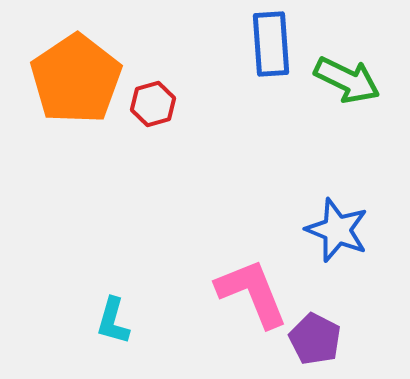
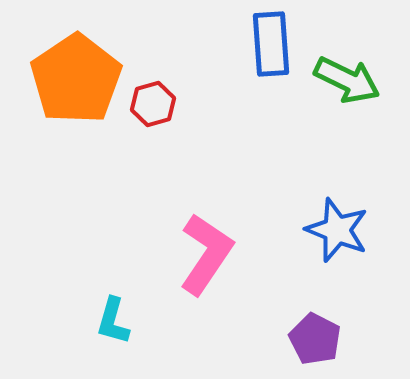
pink L-shape: moved 46 px left, 39 px up; rotated 56 degrees clockwise
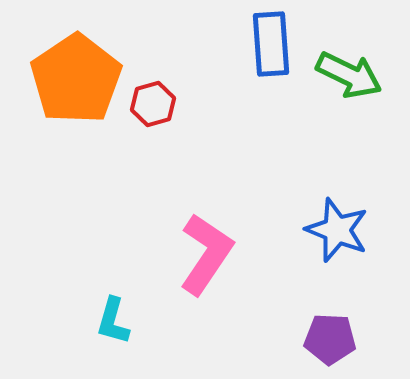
green arrow: moved 2 px right, 5 px up
purple pentagon: moved 15 px right; rotated 24 degrees counterclockwise
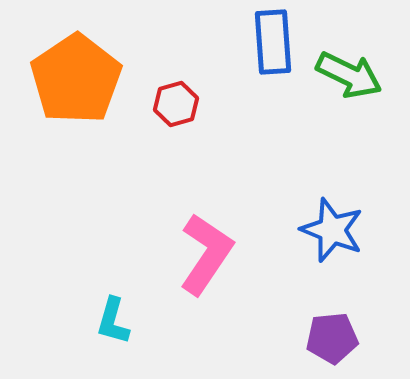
blue rectangle: moved 2 px right, 2 px up
red hexagon: moved 23 px right
blue star: moved 5 px left
purple pentagon: moved 2 px right, 1 px up; rotated 9 degrees counterclockwise
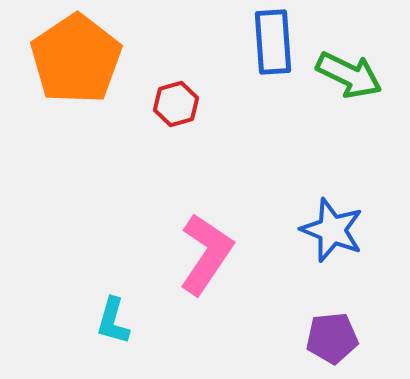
orange pentagon: moved 20 px up
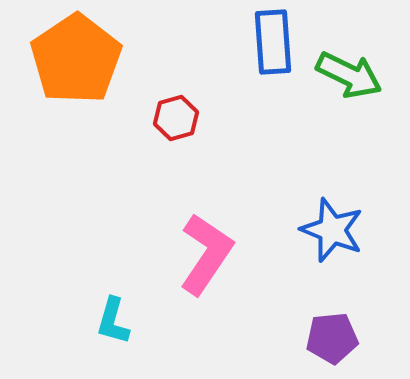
red hexagon: moved 14 px down
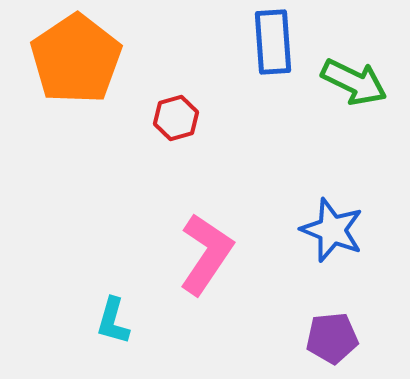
green arrow: moved 5 px right, 7 px down
